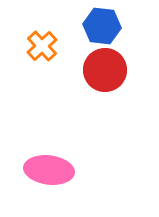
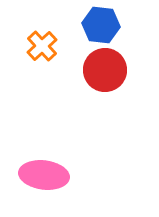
blue hexagon: moved 1 px left, 1 px up
pink ellipse: moved 5 px left, 5 px down
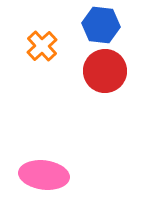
red circle: moved 1 px down
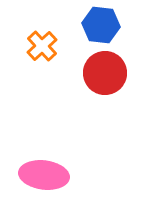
red circle: moved 2 px down
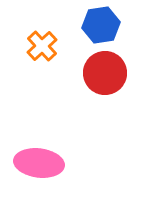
blue hexagon: rotated 15 degrees counterclockwise
pink ellipse: moved 5 px left, 12 px up
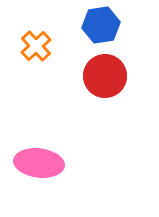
orange cross: moved 6 px left
red circle: moved 3 px down
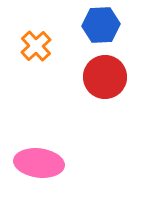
blue hexagon: rotated 6 degrees clockwise
red circle: moved 1 px down
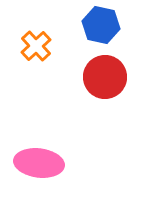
blue hexagon: rotated 15 degrees clockwise
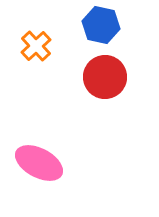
pink ellipse: rotated 21 degrees clockwise
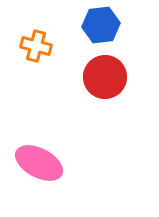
blue hexagon: rotated 18 degrees counterclockwise
orange cross: rotated 32 degrees counterclockwise
